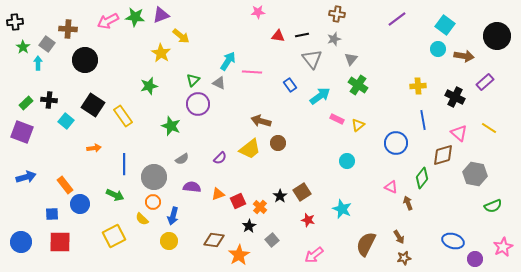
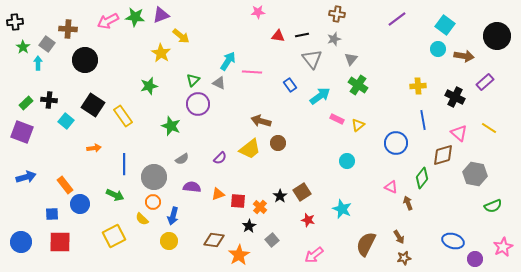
red square at (238, 201): rotated 28 degrees clockwise
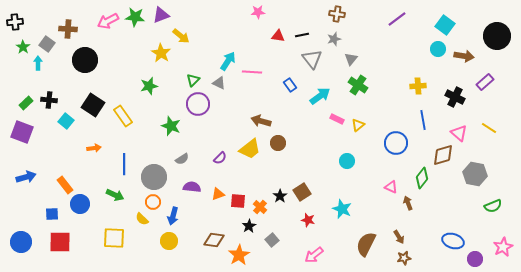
yellow square at (114, 236): moved 2 px down; rotated 30 degrees clockwise
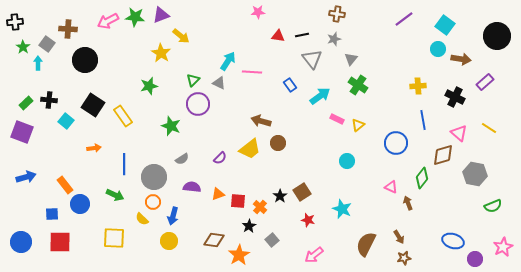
purple line at (397, 19): moved 7 px right
brown arrow at (464, 56): moved 3 px left, 3 px down
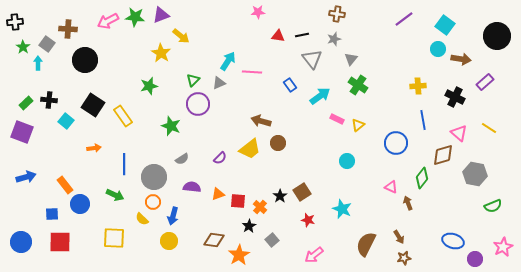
gray triangle at (219, 83): rotated 48 degrees counterclockwise
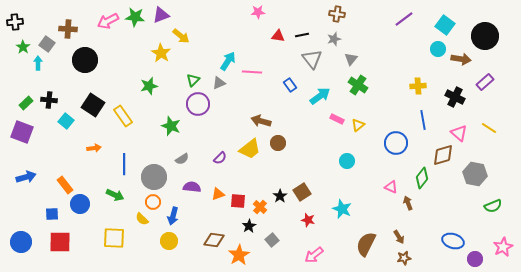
black circle at (497, 36): moved 12 px left
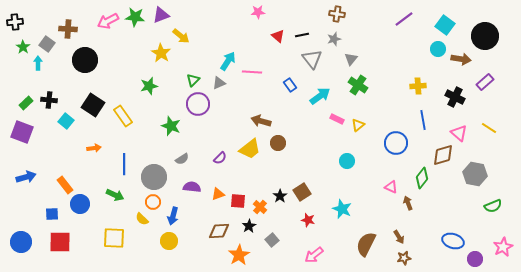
red triangle at (278, 36): rotated 32 degrees clockwise
brown diamond at (214, 240): moved 5 px right, 9 px up; rotated 10 degrees counterclockwise
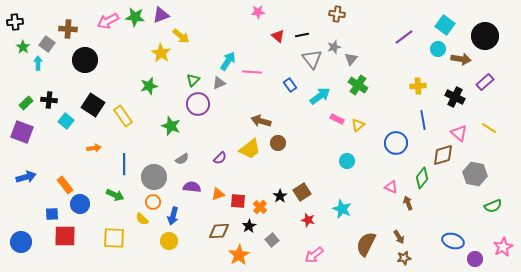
purple line at (404, 19): moved 18 px down
gray star at (334, 39): moved 8 px down
red square at (60, 242): moved 5 px right, 6 px up
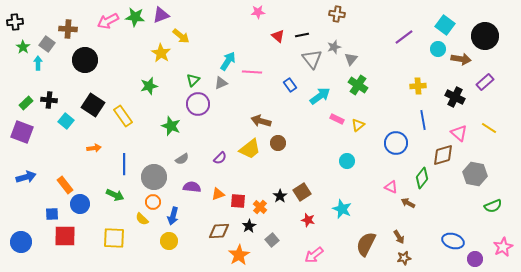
gray triangle at (219, 83): moved 2 px right
brown arrow at (408, 203): rotated 40 degrees counterclockwise
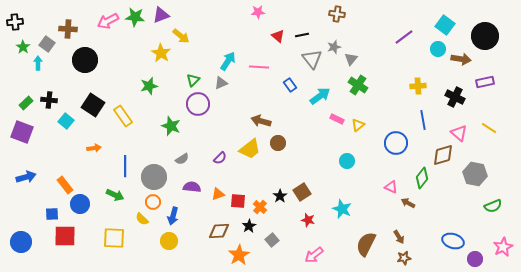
pink line at (252, 72): moved 7 px right, 5 px up
purple rectangle at (485, 82): rotated 30 degrees clockwise
blue line at (124, 164): moved 1 px right, 2 px down
